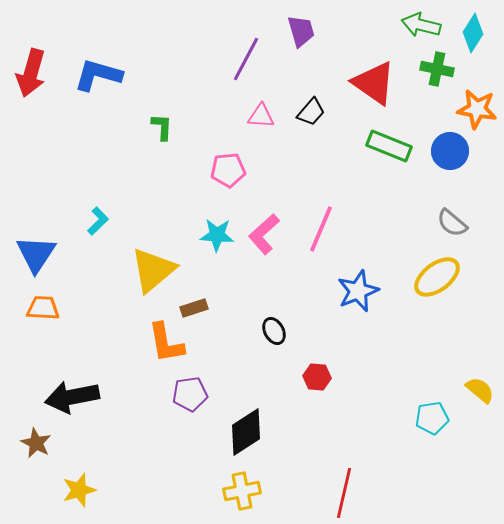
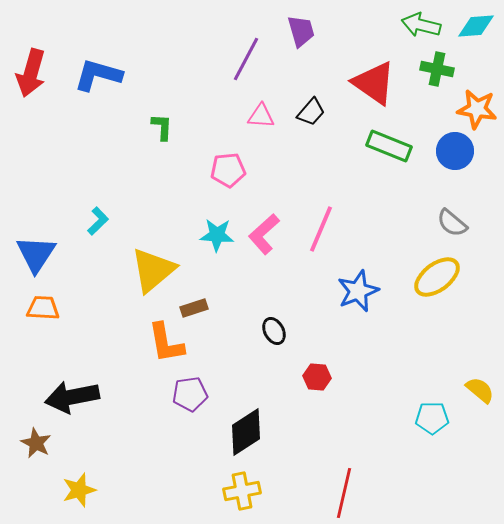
cyan diamond: moved 3 px right, 7 px up; rotated 54 degrees clockwise
blue circle: moved 5 px right
cyan pentagon: rotated 8 degrees clockwise
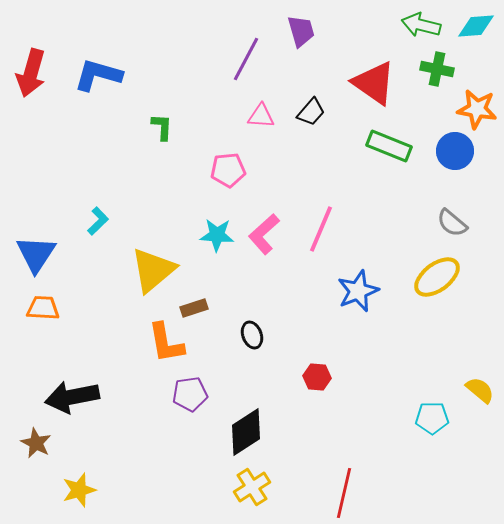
black ellipse: moved 22 px left, 4 px down; rotated 8 degrees clockwise
yellow cross: moved 10 px right, 4 px up; rotated 21 degrees counterclockwise
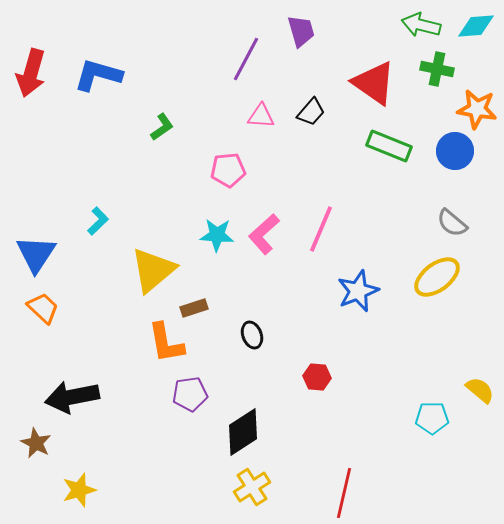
green L-shape: rotated 52 degrees clockwise
orange trapezoid: rotated 40 degrees clockwise
black diamond: moved 3 px left
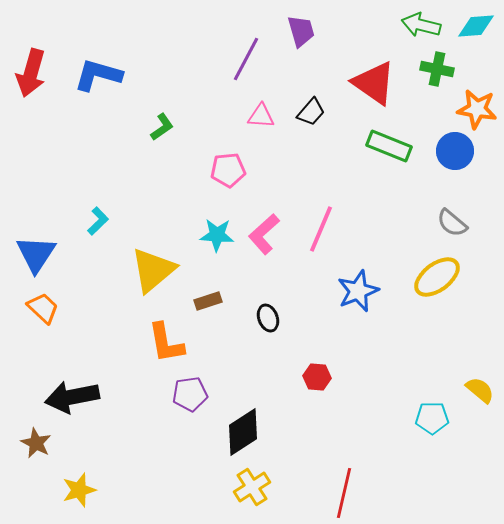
brown rectangle: moved 14 px right, 7 px up
black ellipse: moved 16 px right, 17 px up
